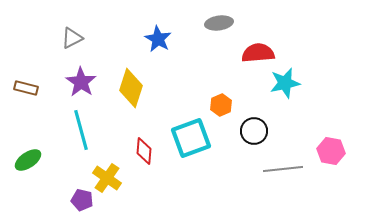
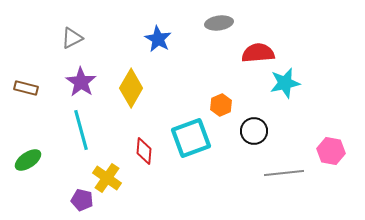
yellow diamond: rotated 12 degrees clockwise
gray line: moved 1 px right, 4 px down
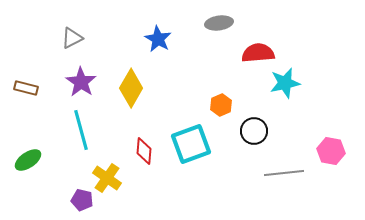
cyan square: moved 6 px down
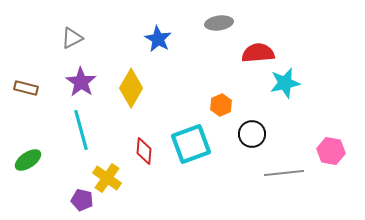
black circle: moved 2 px left, 3 px down
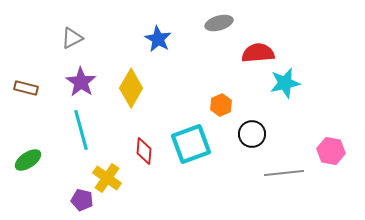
gray ellipse: rotated 8 degrees counterclockwise
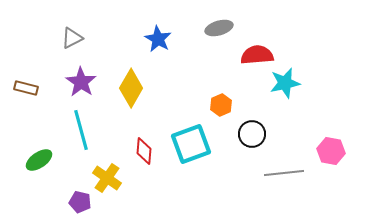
gray ellipse: moved 5 px down
red semicircle: moved 1 px left, 2 px down
green ellipse: moved 11 px right
purple pentagon: moved 2 px left, 2 px down
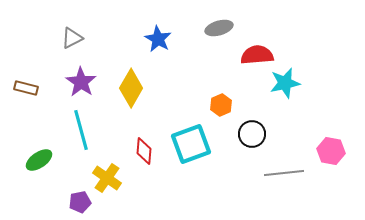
purple pentagon: rotated 25 degrees counterclockwise
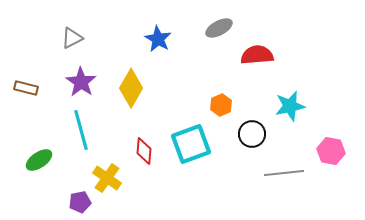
gray ellipse: rotated 12 degrees counterclockwise
cyan star: moved 5 px right, 23 px down
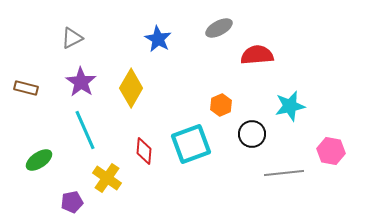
cyan line: moved 4 px right; rotated 9 degrees counterclockwise
purple pentagon: moved 8 px left
